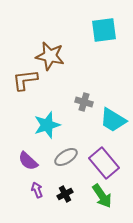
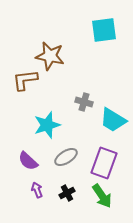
purple rectangle: rotated 60 degrees clockwise
black cross: moved 2 px right, 1 px up
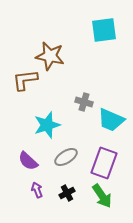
cyan trapezoid: moved 2 px left; rotated 8 degrees counterclockwise
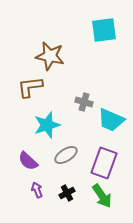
brown L-shape: moved 5 px right, 7 px down
gray ellipse: moved 2 px up
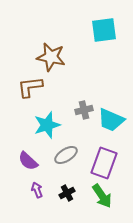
brown star: moved 1 px right, 1 px down
gray cross: moved 8 px down; rotated 30 degrees counterclockwise
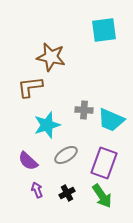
gray cross: rotated 18 degrees clockwise
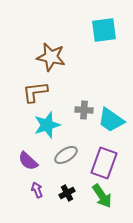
brown L-shape: moved 5 px right, 5 px down
cyan trapezoid: rotated 12 degrees clockwise
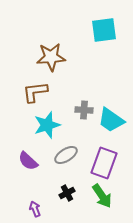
brown star: rotated 16 degrees counterclockwise
purple arrow: moved 2 px left, 19 px down
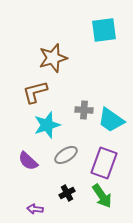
brown star: moved 2 px right, 1 px down; rotated 12 degrees counterclockwise
brown L-shape: rotated 8 degrees counterclockwise
purple arrow: rotated 63 degrees counterclockwise
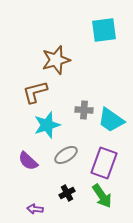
brown star: moved 3 px right, 2 px down
